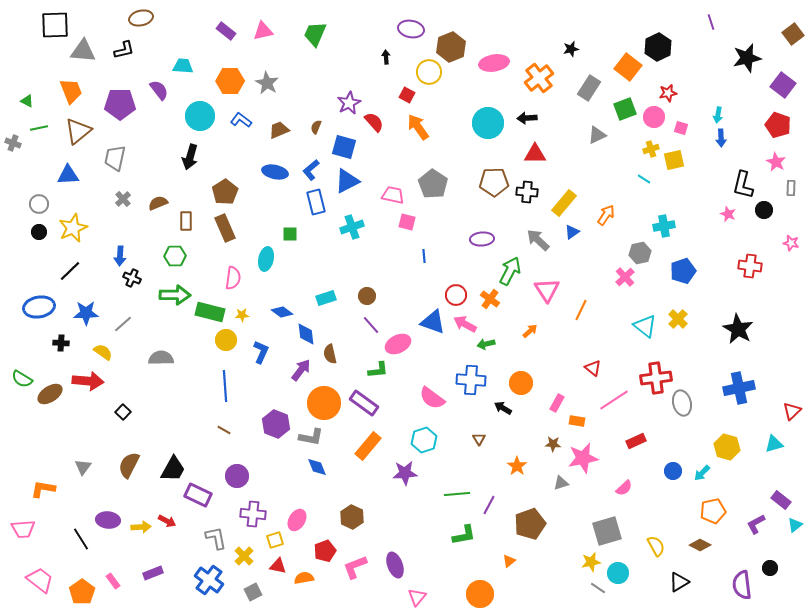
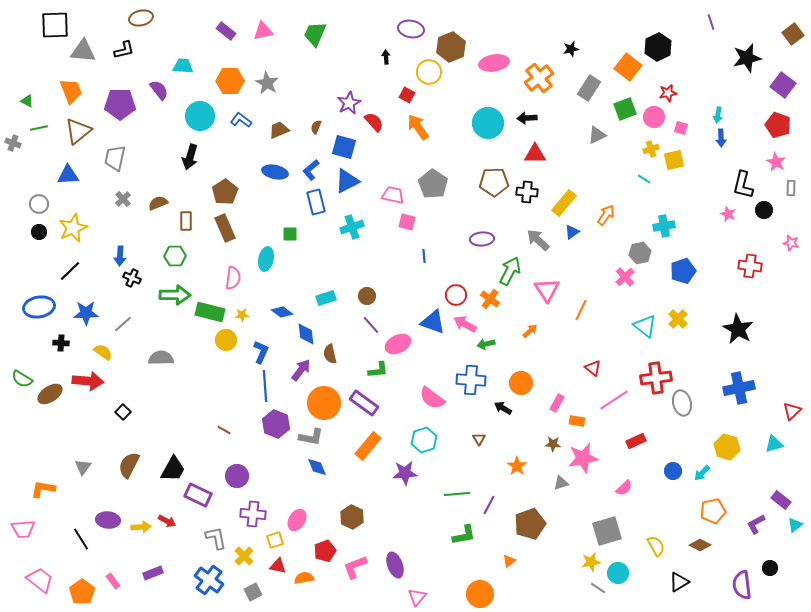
blue line at (225, 386): moved 40 px right
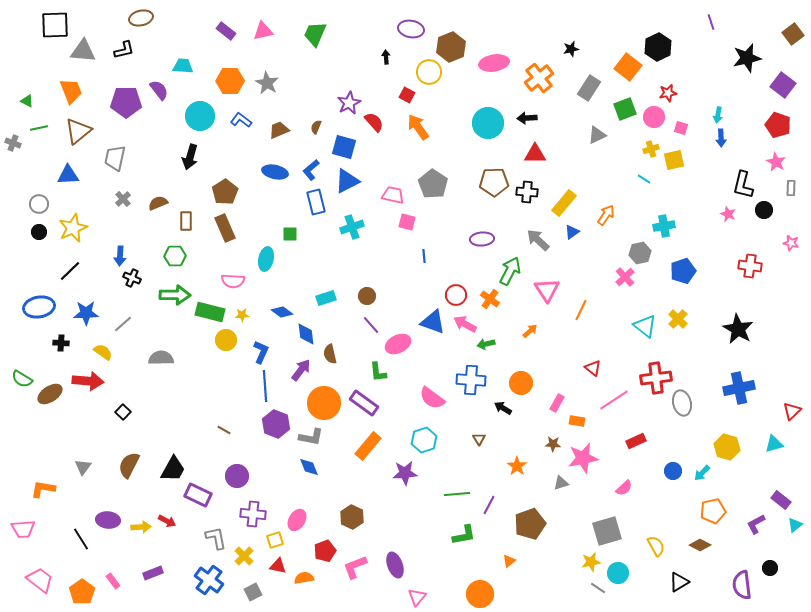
purple pentagon at (120, 104): moved 6 px right, 2 px up
pink semicircle at (233, 278): moved 3 px down; rotated 85 degrees clockwise
green L-shape at (378, 370): moved 2 px down; rotated 90 degrees clockwise
blue diamond at (317, 467): moved 8 px left
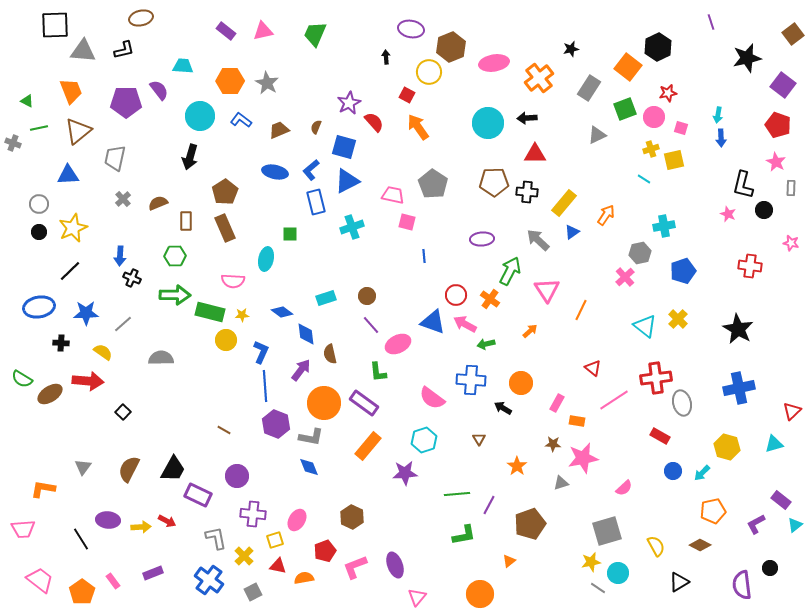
red rectangle at (636, 441): moved 24 px right, 5 px up; rotated 54 degrees clockwise
brown semicircle at (129, 465): moved 4 px down
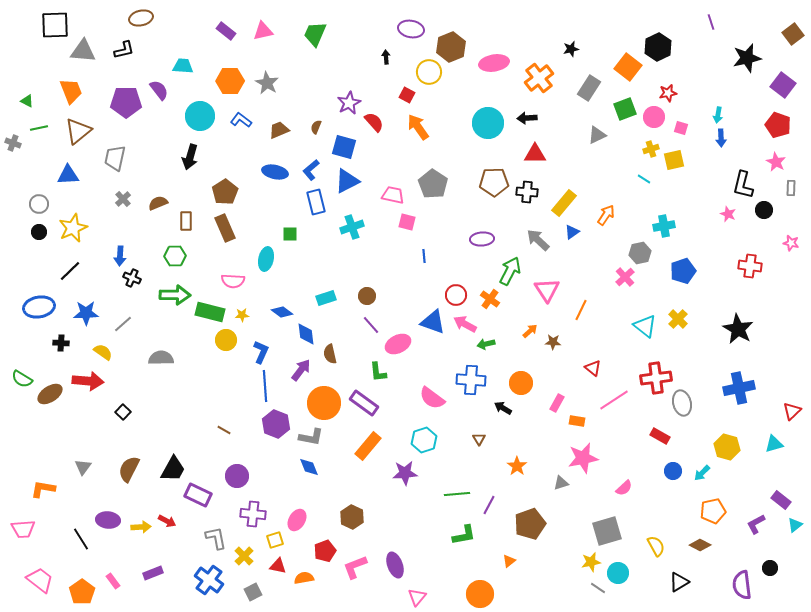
brown star at (553, 444): moved 102 px up
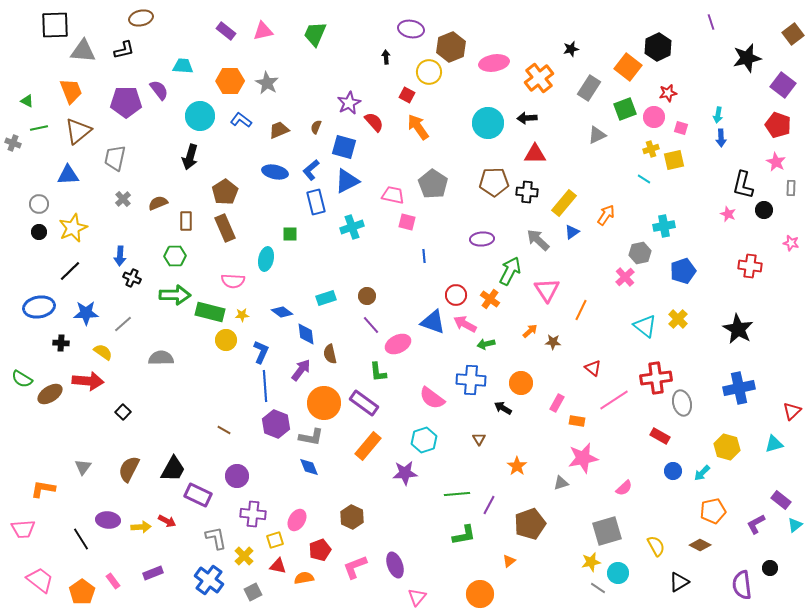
red pentagon at (325, 551): moved 5 px left, 1 px up
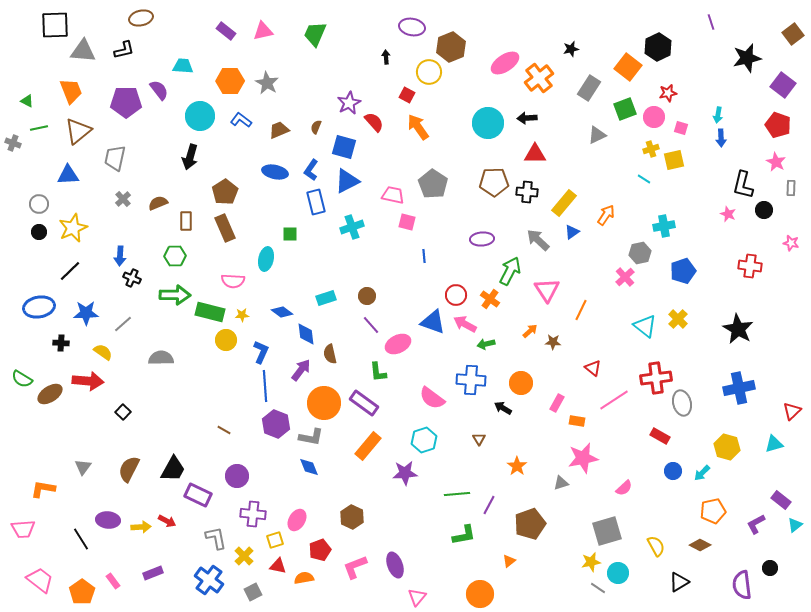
purple ellipse at (411, 29): moved 1 px right, 2 px up
pink ellipse at (494, 63): moved 11 px right; rotated 24 degrees counterclockwise
blue L-shape at (311, 170): rotated 15 degrees counterclockwise
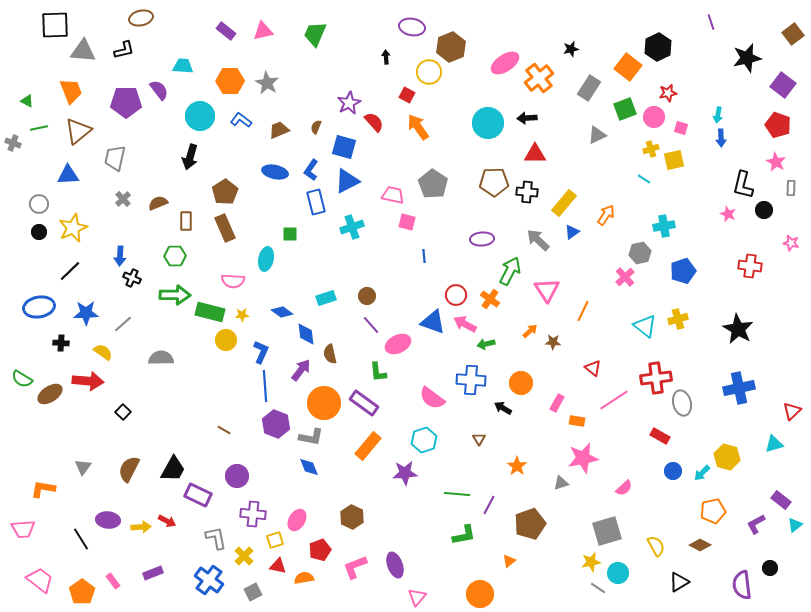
orange line at (581, 310): moved 2 px right, 1 px down
yellow cross at (678, 319): rotated 30 degrees clockwise
yellow hexagon at (727, 447): moved 10 px down
green line at (457, 494): rotated 10 degrees clockwise
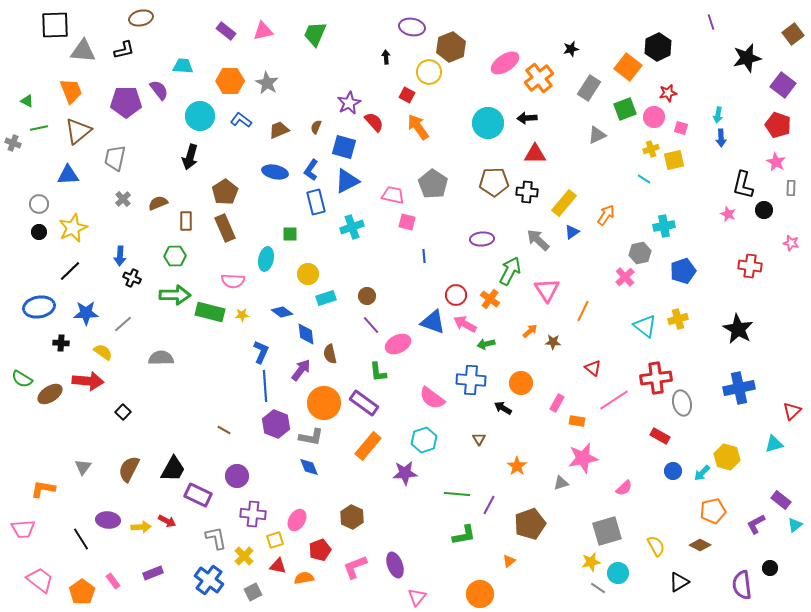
yellow circle at (226, 340): moved 82 px right, 66 px up
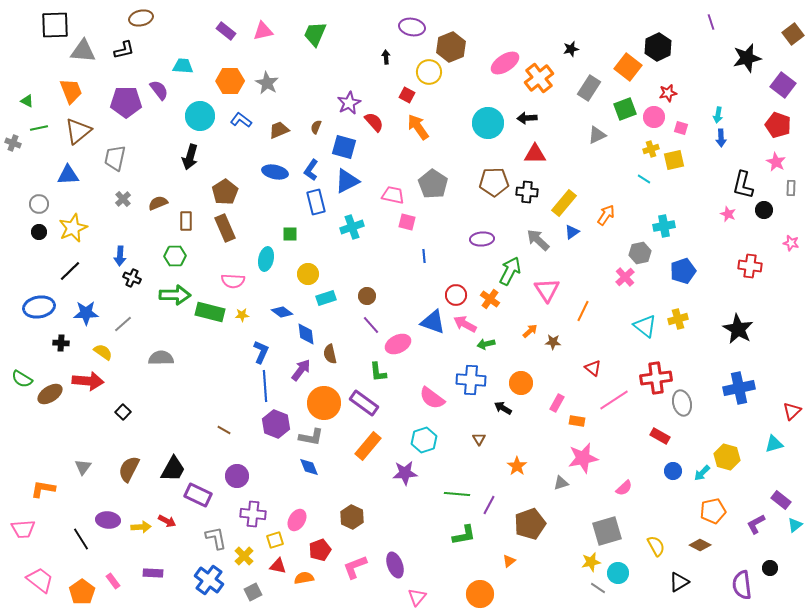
purple rectangle at (153, 573): rotated 24 degrees clockwise
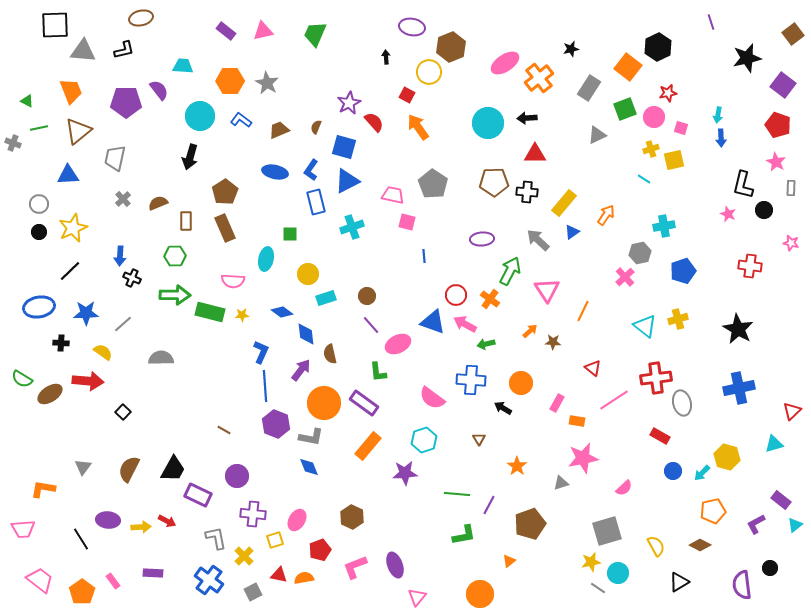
red triangle at (278, 566): moved 1 px right, 9 px down
